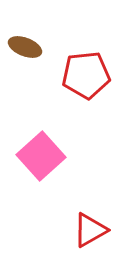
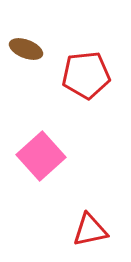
brown ellipse: moved 1 px right, 2 px down
red triangle: rotated 18 degrees clockwise
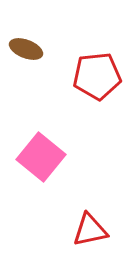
red pentagon: moved 11 px right, 1 px down
pink square: moved 1 px down; rotated 9 degrees counterclockwise
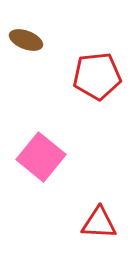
brown ellipse: moved 9 px up
red triangle: moved 9 px right, 7 px up; rotated 15 degrees clockwise
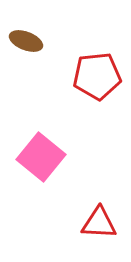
brown ellipse: moved 1 px down
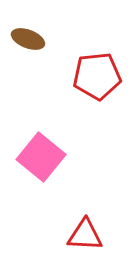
brown ellipse: moved 2 px right, 2 px up
red triangle: moved 14 px left, 12 px down
